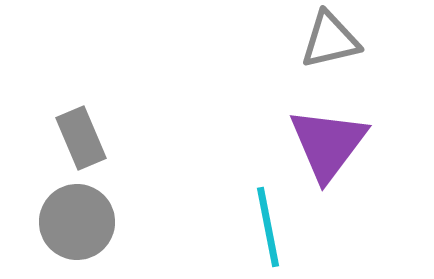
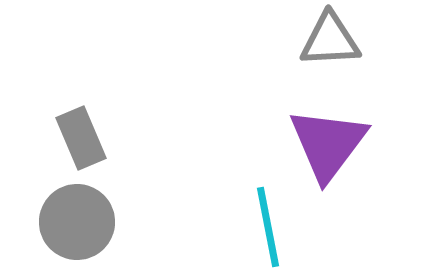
gray triangle: rotated 10 degrees clockwise
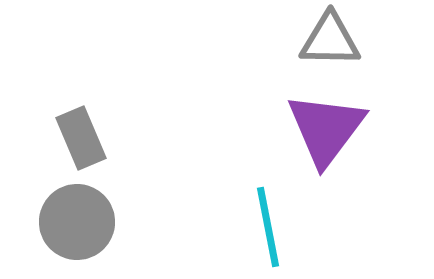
gray triangle: rotated 4 degrees clockwise
purple triangle: moved 2 px left, 15 px up
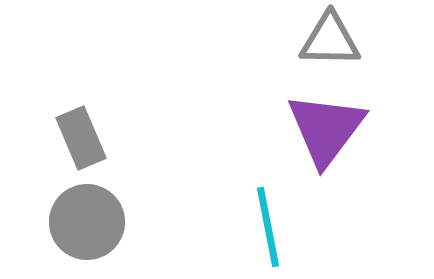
gray circle: moved 10 px right
